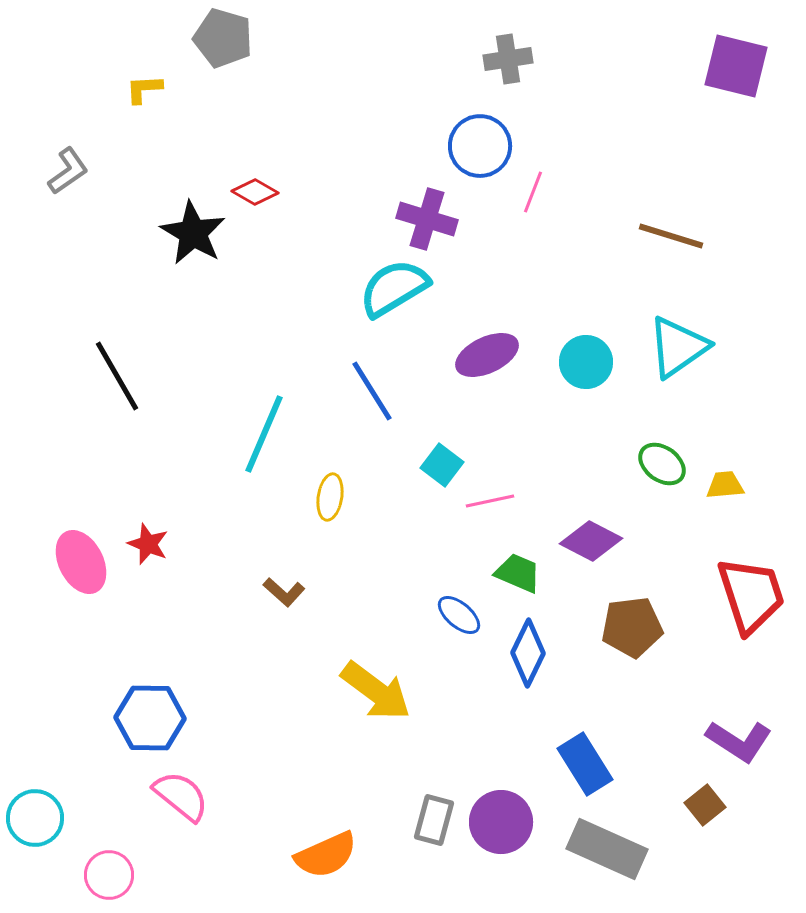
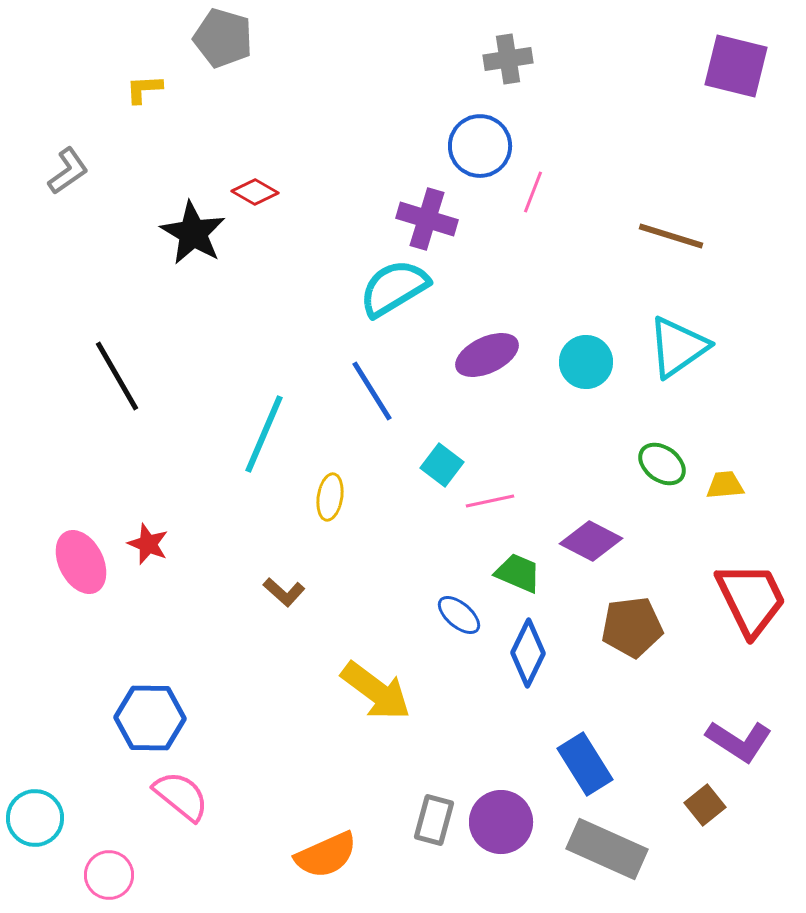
red trapezoid at (751, 595): moved 4 px down; rotated 8 degrees counterclockwise
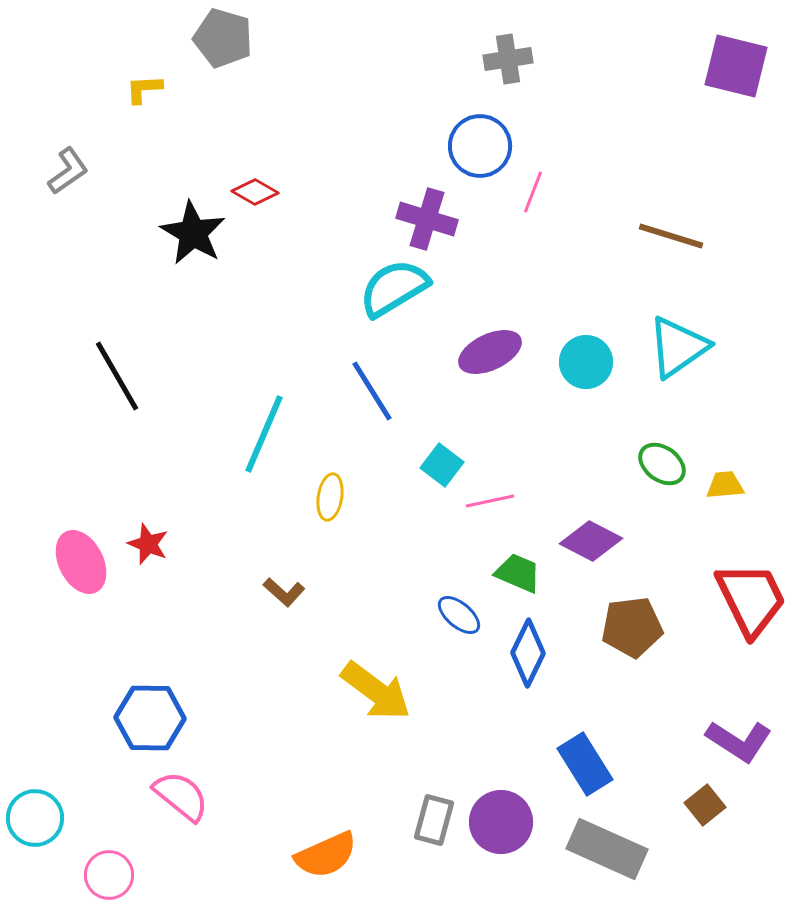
purple ellipse at (487, 355): moved 3 px right, 3 px up
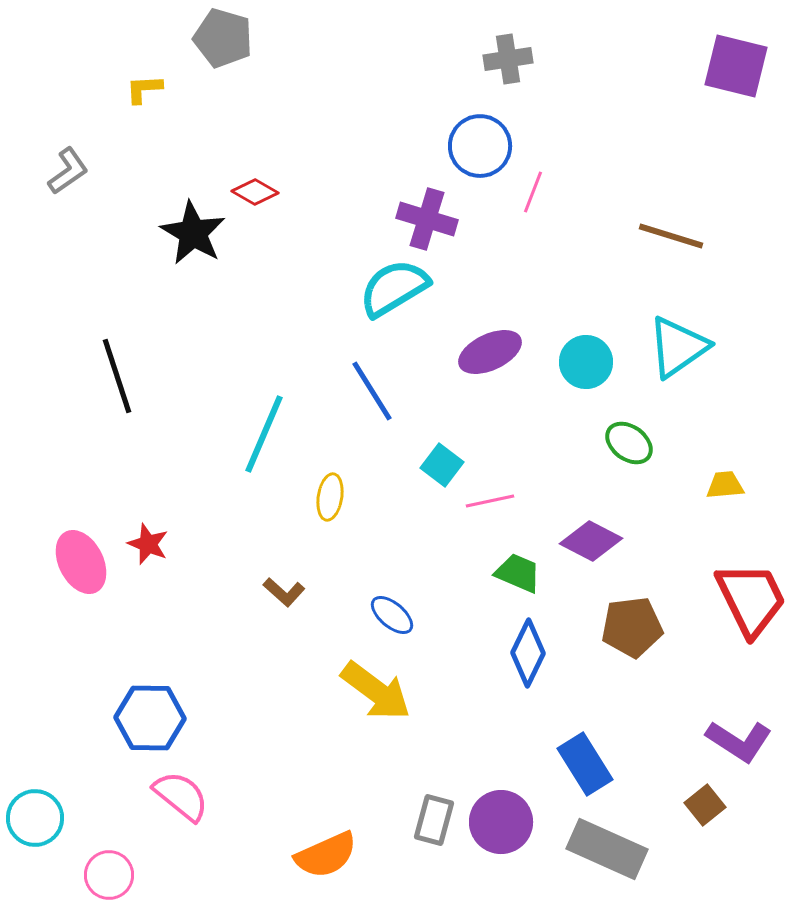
black line at (117, 376): rotated 12 degrees clockwise
green ellipse at (662, 464): moved 33 px left, 21 px up
blue ellipse at (459, 615): moved 67 px left
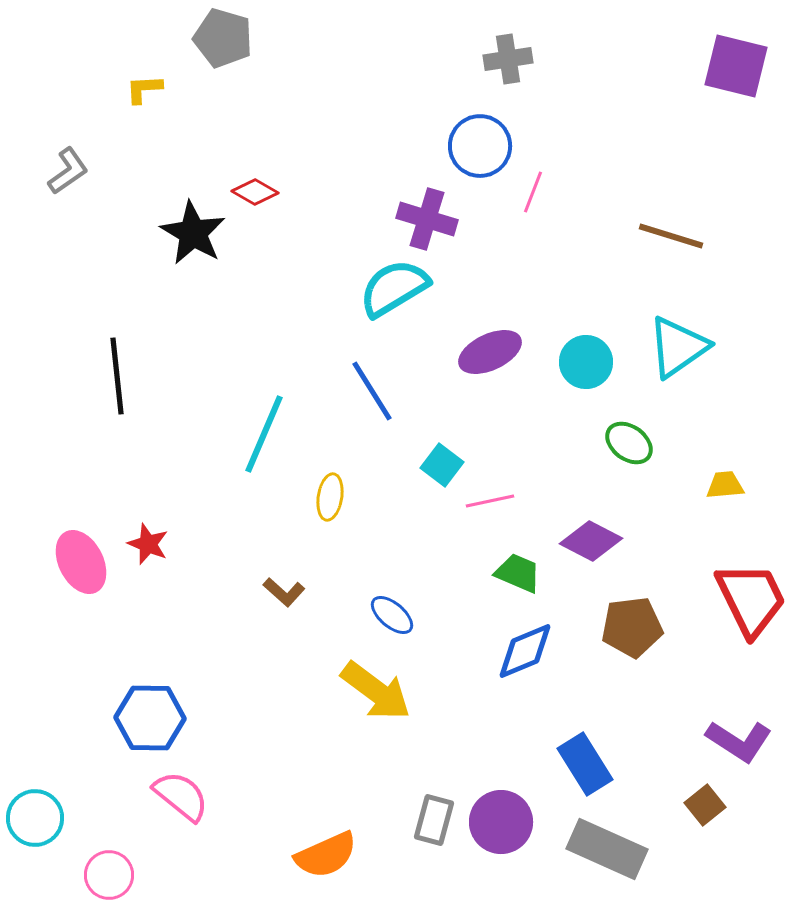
black line at (117, 376): rotated 12 degrees clockwise
blue diamond at (528, 653): moved 3 px left, 2 px up; rotated 42 degrees clockwise
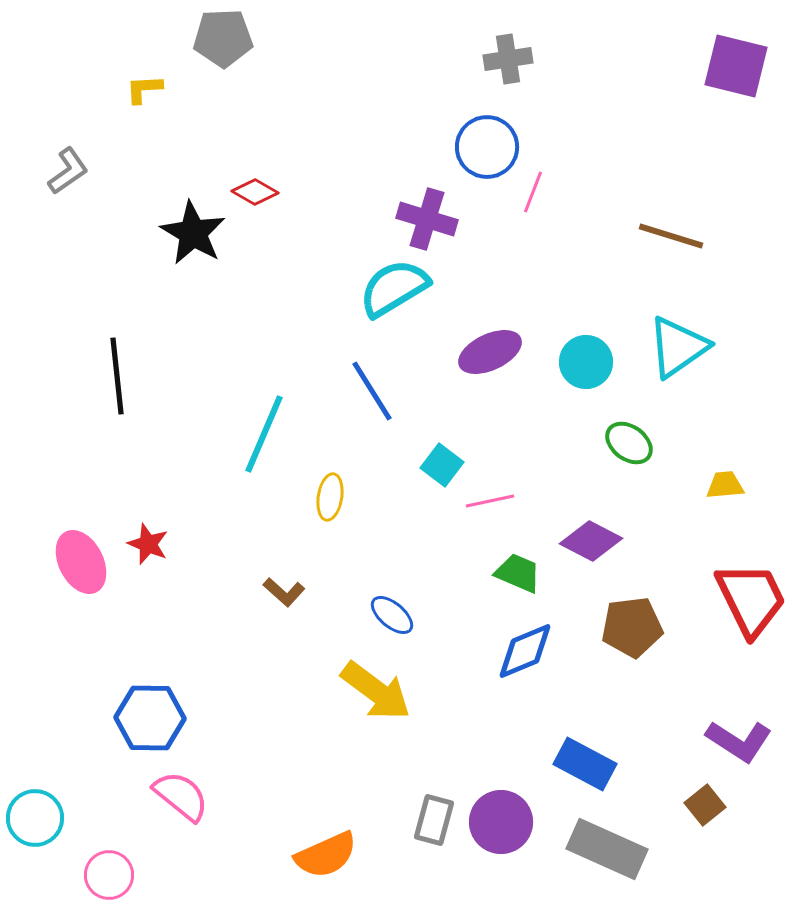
gray pentagon at (223, 38): rotated 18 degrees counterclockwise
blue circle at (480, 146): moved 7 px right, 1 px down
blue rectangle at (585, 764): rotated 30 degrees counterclockwise
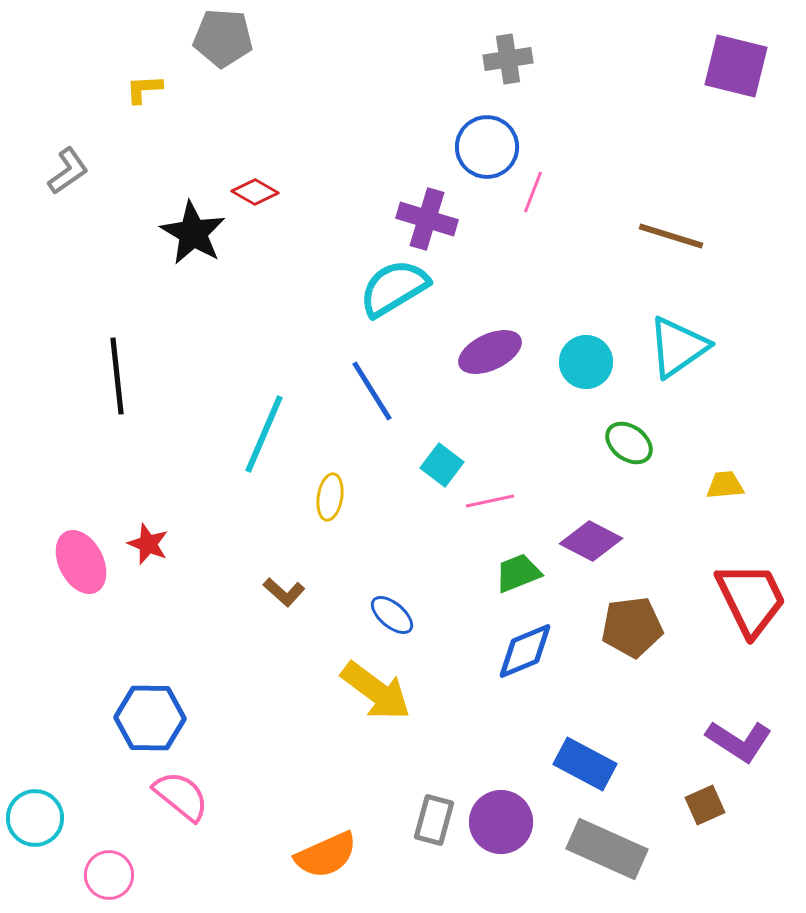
gray pentagon at (223, 38): rotated 6 degrees clockwise
green trapezoid at (518, 573): rotated 45 degrees counterclockwise
brown square at (705, 805): rotated 15 degrees clockwise
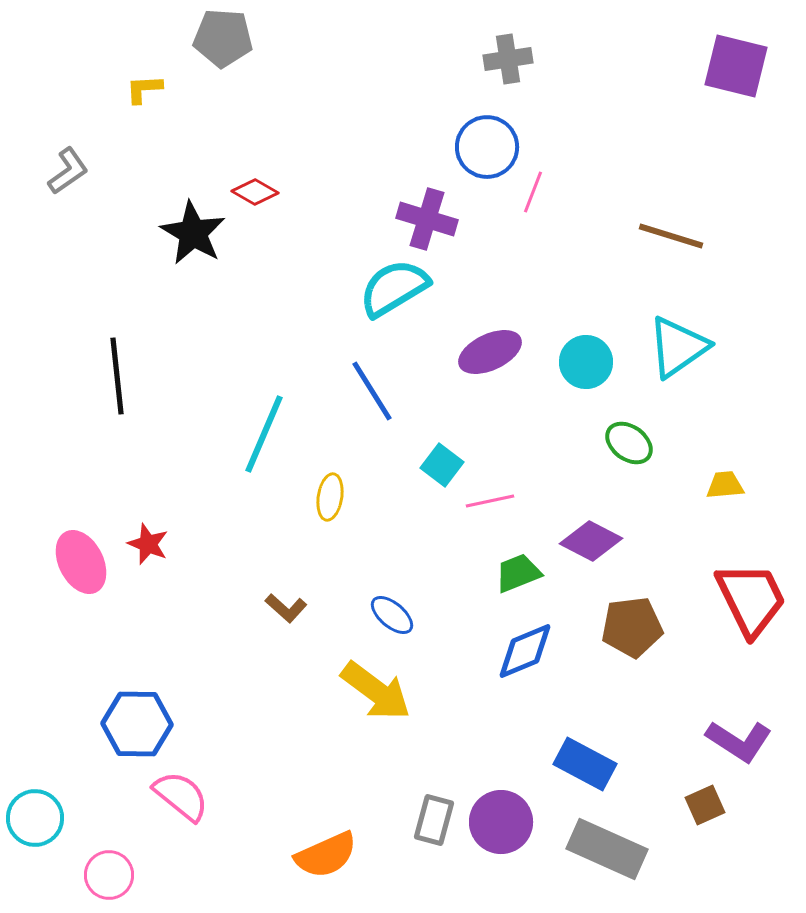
brown L-shape at (284, 592): moved 2 px right, 16 px down
blue hexagon at (150, 718): moved 13 px left, 6 px down
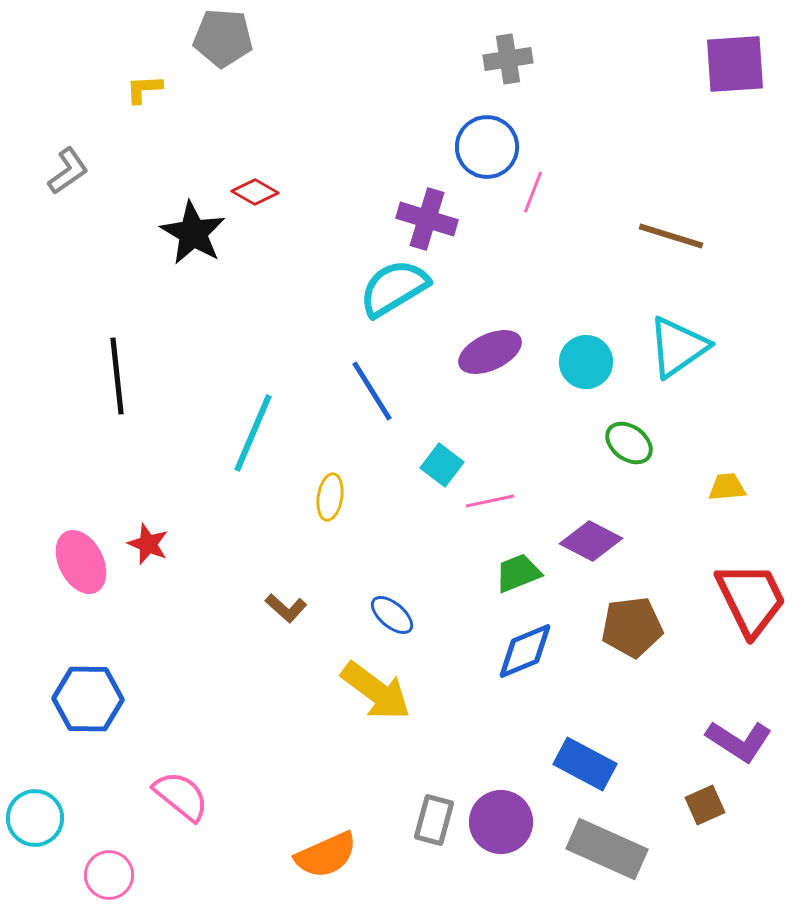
purple square at (736, 66): moved 1 px left, 2 px up; rotated 18 degrees counterclockwise
cyan line at (264, 434): moved 11 px left, 1 px up
yellow trapezoid at (725, 485): moved 2 px right, 2 px down
blue hexagon at (137, 724): moved 49 px left, 25 px up
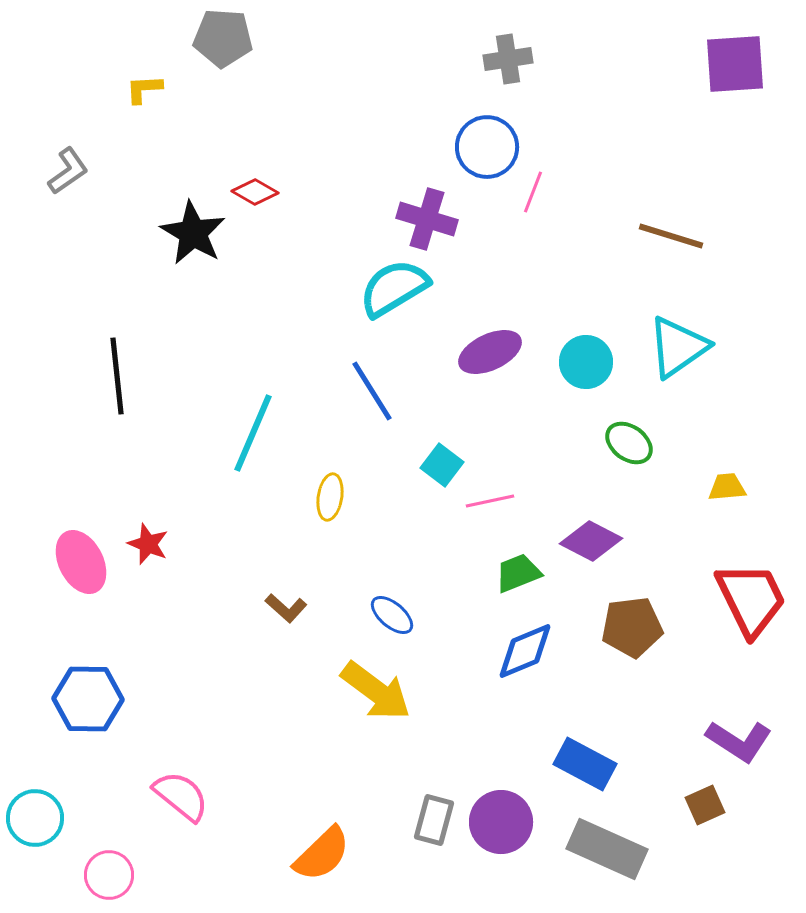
orange semicircle at (326, 855): moved 4 px left, 1 px up; rotated 20 degrees counterclockwise
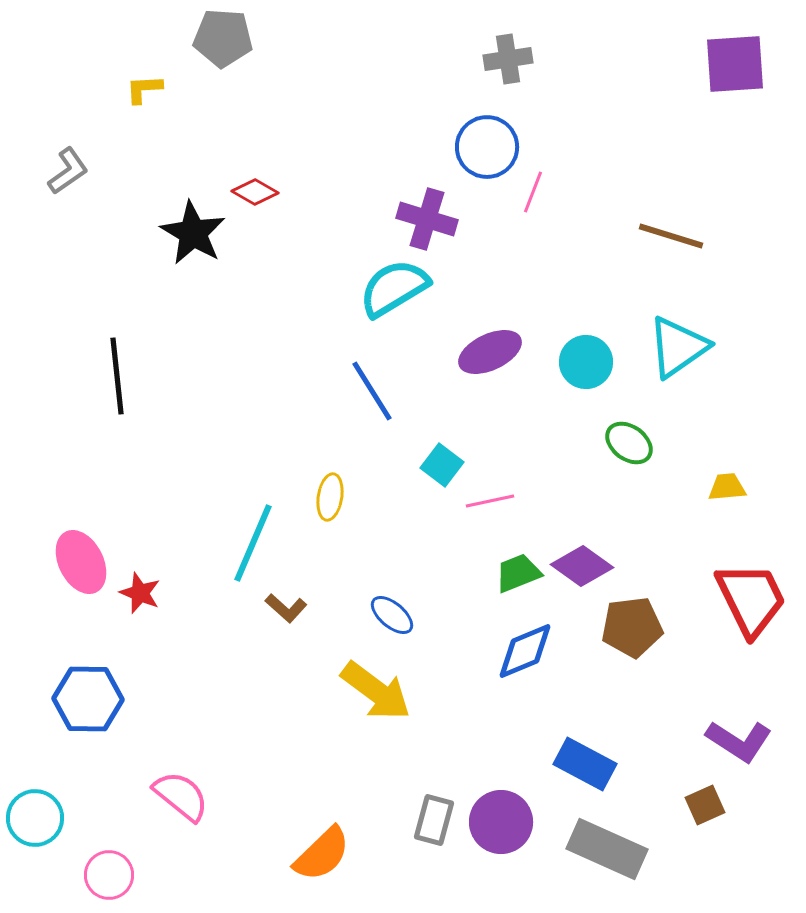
cyan line at (253, 433): moved 110 px down
purple diamond at (591, 541): moved 9 px left, 25 px down; rotated 8 degrees clockwise
red star at (148, 544): moved 8 px left, 49 px down
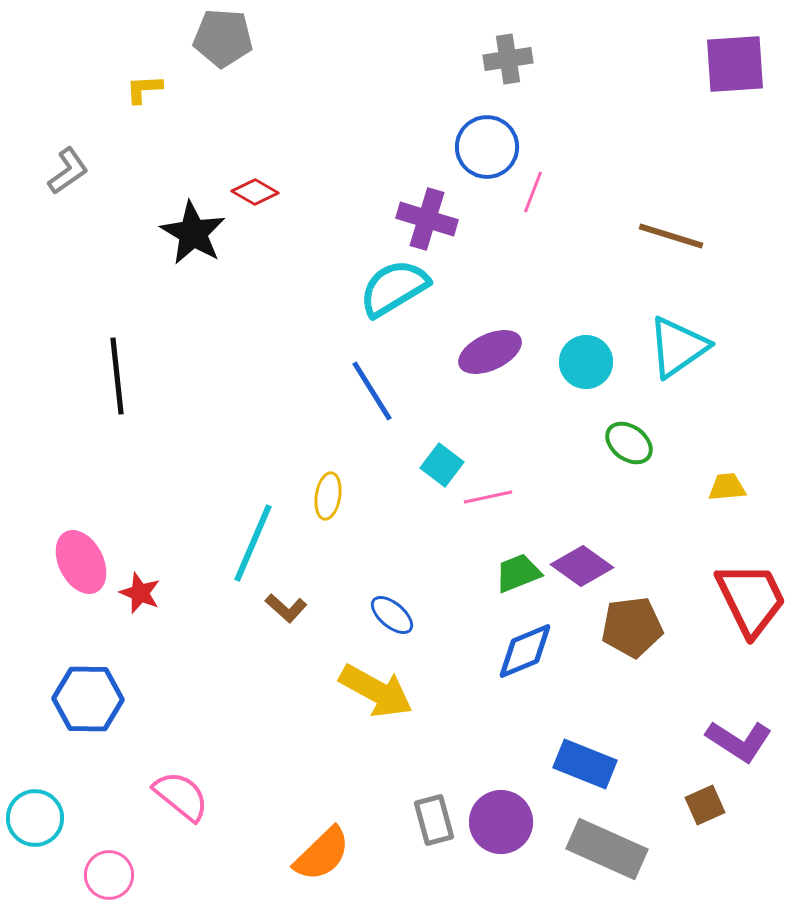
yellow ellipse at (330, 497): moved 2 px left, 1 px up
pink line at (490, 501): moved 2 px left, 4 px up
yellow arrow at (376, 691): rotated 8 degrees counterclockwise
blue rectangle at (585, 764): rotated 6 degrees counterclockwise
gray rectangle at (434, 820): rotated 30 degrees counterclockwise
